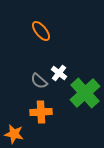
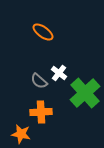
orange ellipse: moved 2 px right, 1 px down; rotated 15 degrees counterclockwise
orange star: moved 7 px right
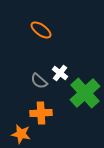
orange ellipse: moved 2 px left, 2 px up
white cross: moved 1 px right
orange cross: moved 1 px down
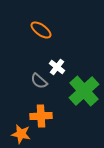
white cross: moved 3 px left, 6 px up
green cross: moved 1 px left, 2 px up
orange cross: moved 3 px down
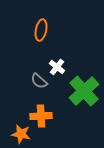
orange ellipse: rotated 65 degrees clockwise
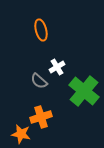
orange ellipse: rotated 25 degrees counterclockwise
white cross: rotated 21 degrees clockwise
green cross: rotated 8 degrees counterclockwise
orange cross: moved 1 px down; rotated 15 degrees counterclockwise
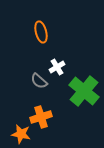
orange ellipse: moved 2 px down
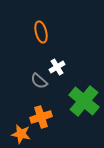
green cross: moved 10 px down
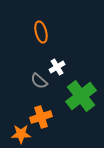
green cross: moved 3 px left, 5 px up; rotated 12 degrees clockwise
orange star: rotated 12 degrees counterclockwise
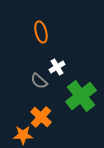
orange cross: rotated 30 degrees counterclockwise
orange star: moved 2 px right, 1 px down
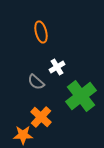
gray semicircle: moved 3 px left, 1 px down
